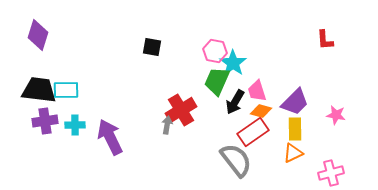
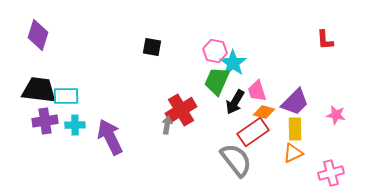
cyan rectangle: moved 6 px down
orange diamond: moved 3 px right, 1 px down
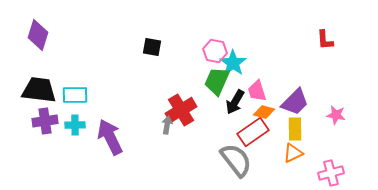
cyan rectangle: moved 9 px right, 1 px up
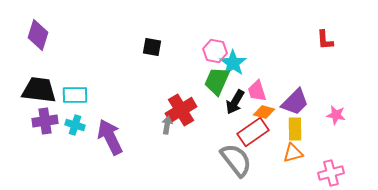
cyan cross: rotated 18 degrees clockwise
orange triangle: rotated 10 degrees clockwise
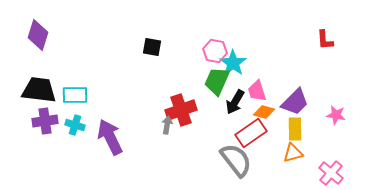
red cross: rotated 12 degrees clockwise
red rectangle: moved 2 px left, 1 px down
pink cross: rotated 35 degrees counterclockwise
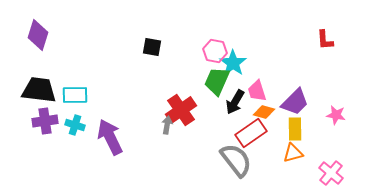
red cross: rotated 16 degrees counterclockwise
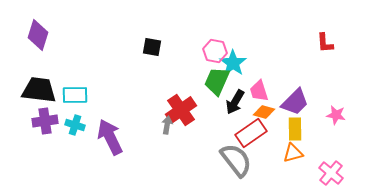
red L-shape: moved 3 px down
pink trapezoid: moved 2 px right
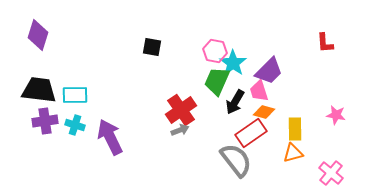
purple trapezoid: moved 26 px left, 31 px up
gray arrow: moved 13 px right, 5 px down; rotated 60 degrees clockwise
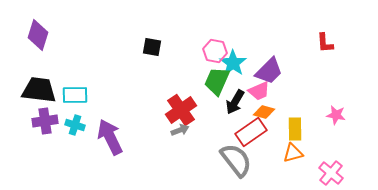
pink trapezoid: rotated 95 degrees counterclockwise
red rectangle: moved 1 px up
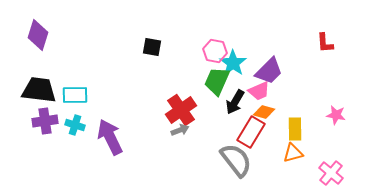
red rectangle: rotated 24 degrees counterclockwise
